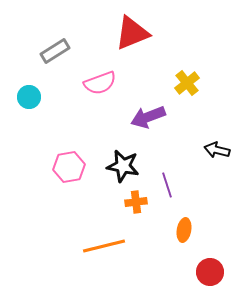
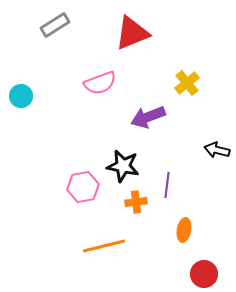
gray rectangle: moved 26 px up
cyan circle: moved 8 px left, 1 px up
pink hexagon: moved 14 px right, 20 px down
purple line: rotated 25 degrees clockwise
red circle: moved 6 px left, 2 px down
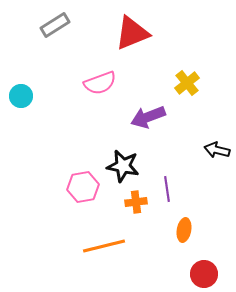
purple line: moved 4 px down; rotated 15 degrees counterclockwise
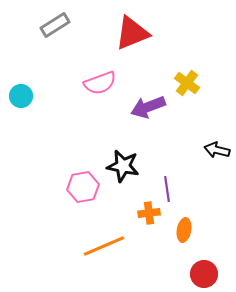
yellow cross: rotated 15 degrees counterclockwise
purple arrow: moved 10 px up
orange cross: moved 13 px right, 11 px down
orange line: rotated 9 degrees counterclockwise
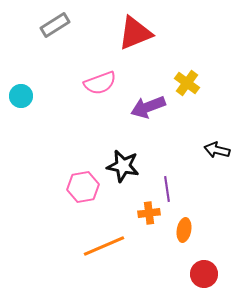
red triangle: moved 3 px right
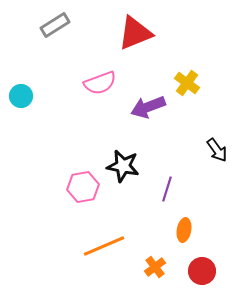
black arrow: rotated 140 degrees counterclockwise
purple line: rotated 25 degrees clockwise
orange cross: moved 6 px right, 54 px down; rotated 30 degrees counterclockwise
red circle: moved 2 px left, 3 px up
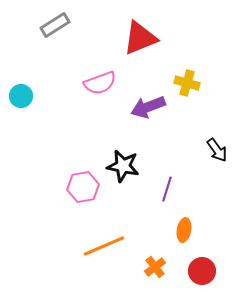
red triangle: moved 5 px right, 5 px down
yellow cross: rotated 20 degrees counterclockwise
